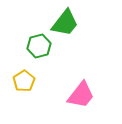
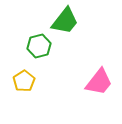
green trapezoid: moved 2 px up
pink trapezoid: moved 18 px right, 13 px up
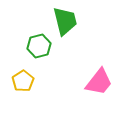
green trapezoid: rotated 52 degrees counterclockwise
yellow pentagon: moved 1 px left
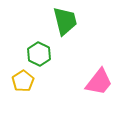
green hexagon: moved 8 px down; rotated 20 degrees counterclockwise
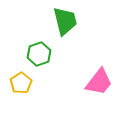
green hexagon: rotated 15 degrees clockwise
yellow pentagon: moved 2 px left, 2 px down
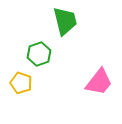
yellow pentagon: rotated 20 degrees counterclockwise
